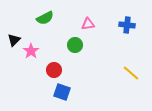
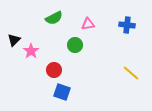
green semicircle: moved 9 px right
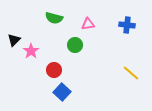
green semicircle: rotated 42 degrees clockwise
blue square: rotated 24 degrees clockwise
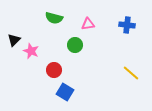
pink star: rotated 14 degrees counterclockwise
blue square: moved 3 px right; rotated 12 degrees counterclockwise
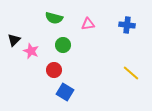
green circle: moved 12 px left
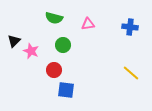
blue cross: moved 3 px right, 2 px down
black triangle: moved 1 px down
blue square: moved 1 px right, 2 px up; rotated 24 degrees counterclockwise
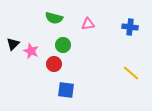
black triangle: moved 1 px left, 3 px down
red circle: moved 6 px up
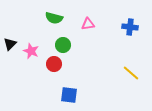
black triangle: moved 3 px left
blue square: moved 3 px right, 5 px down
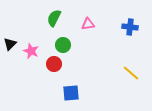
green semicircle: rotated 102 degrees clockwise
blue square: moved 2 px right, 2 px up; rotated 12 degrees counterclockwise
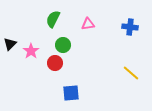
green semicircle: moved 1 px left, 1 px down
pink star: rotated 14 degrees clockwise
red circle: moved 1 px right, 1 px up
